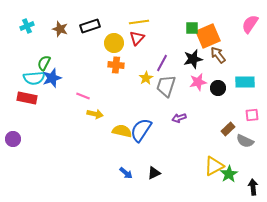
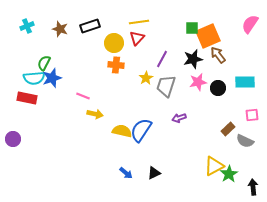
purple line: moved 4 px up
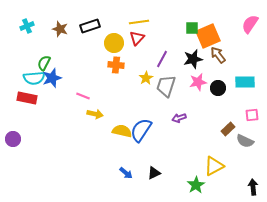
green star: moved 33 px left, 11 px down
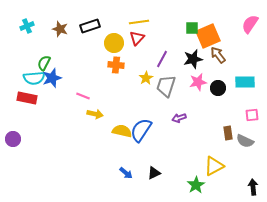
brown rectangle: moved 4 px down; rotated 56 degrees counterclockwise
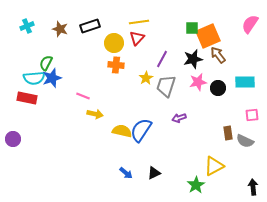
green semicircle: moved 2 px right
